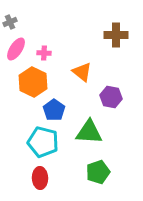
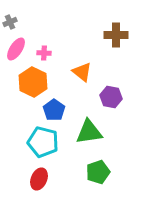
green triangle: rotated 12 degrees counterclockwise
red ellipse: moved 1 px left, 1 px down; rotated 25 degrees clockwise
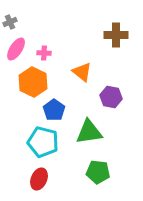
green pentagon: rotated 25 degrees clockwise
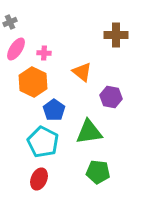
cyan pentagon: rotated 12 degrees clockwise
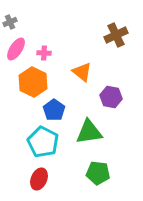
brown cross: rotated 25 degrees counterclockwise
green pentagon: moved 1 px down
